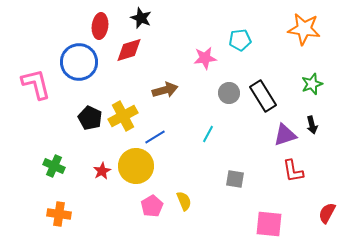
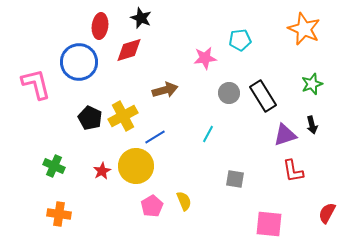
orange star: rotated 16 degrees clockwise
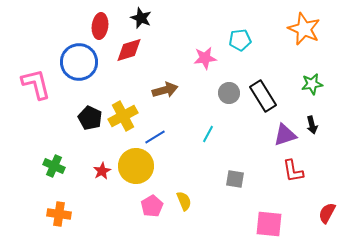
green star: rotated 10 degrees clockwise
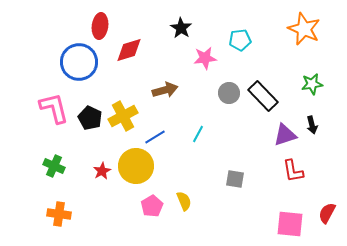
black star: moved 40 px right, 10 px down; rotated 10 degrees clockwise
pink L-shape: moved 18 px right, 24 px down
black rectangle: rotated 12 degrees counterclockwise
cyan line: moved 10 px left
pink square: moved 21 px right
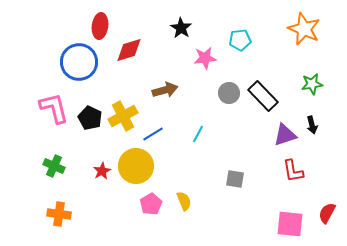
blue line: moved 2 px left, 3 px up
pink pentagon: moved 1 px left, 2 px up
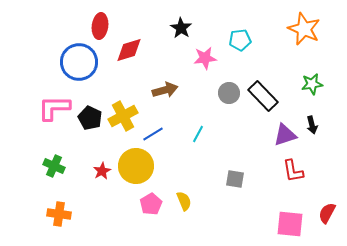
pink L-shape: rotated 76 degrees counterclockwise
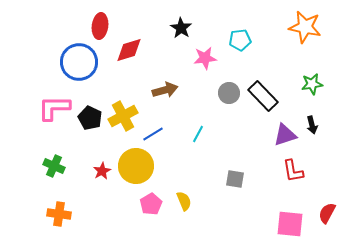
orange star: moved 1 px right, 2 px up; rotated 12 degrees counterclockwise
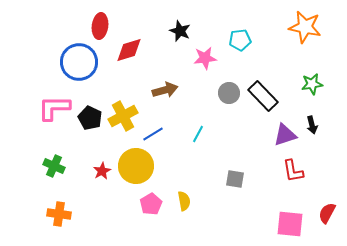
black star: moved 1 px left, 3 px down; rotated 10 degrees counterclockwise
yellow semicircle: rotated 12 degrees clockwise
